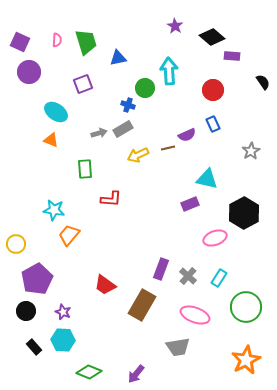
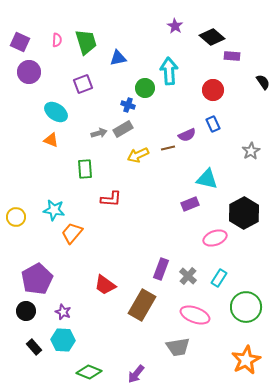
orange trapezoid at (69, 235): moved 3 px right, 2 px up
yellow circle at (16, 244): moved 27 px up
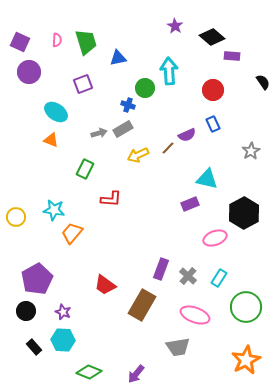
brown line at (168, 148): rotated 32 degrees counterclockwise
green rectangle at (85, 169): rotated 30 degrees clockwise
